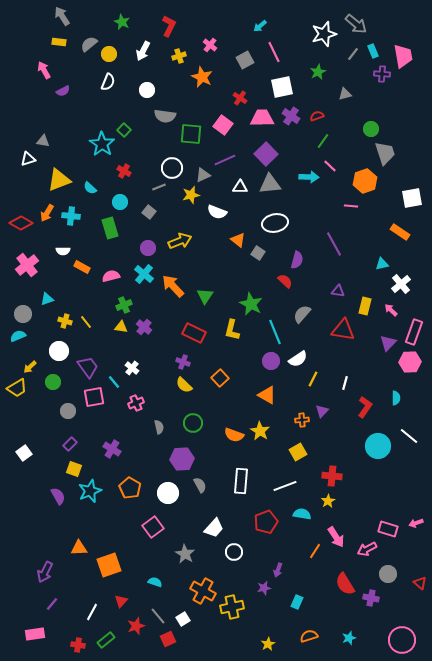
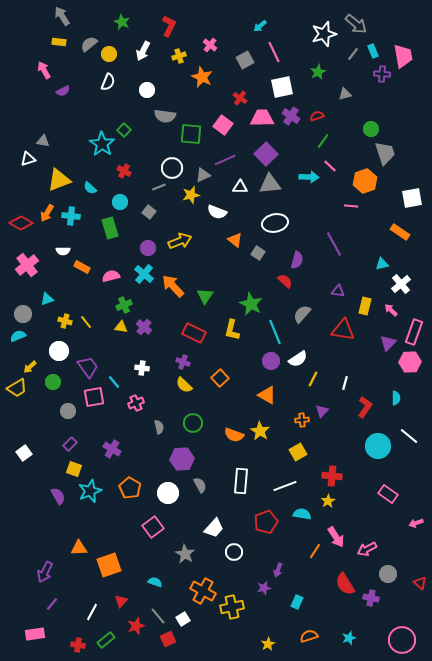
orange triangle at (238, 240): moved 3 px left
white cross at (132, 368): moved 10 px right; rotated 32 degrees counterclockwise
pink rectangle at (388, 529): moved 35 px up; rotated 18 degrees clockwise
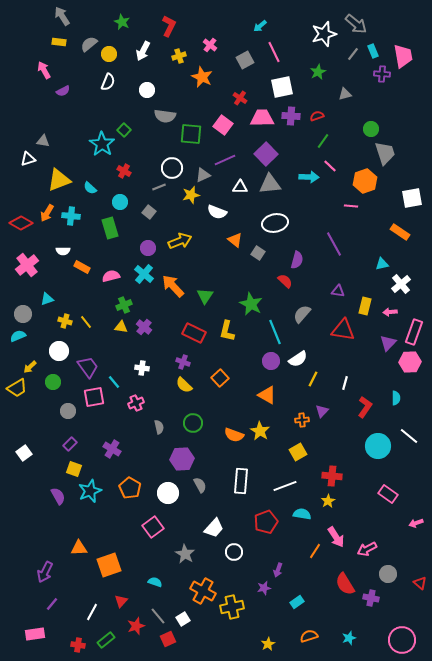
purple cross at (291, 116): rotated 30 degrees counterclockwise
pink arrow at (391, 310): moved 1 px left, 2 px down; rotated 48 degrees counterclockwise
yellow L-shape at (232, 330): moved 5 px left, 1 px down
cyan rectangle at (297, 602): rotated 32 degrees clockwise
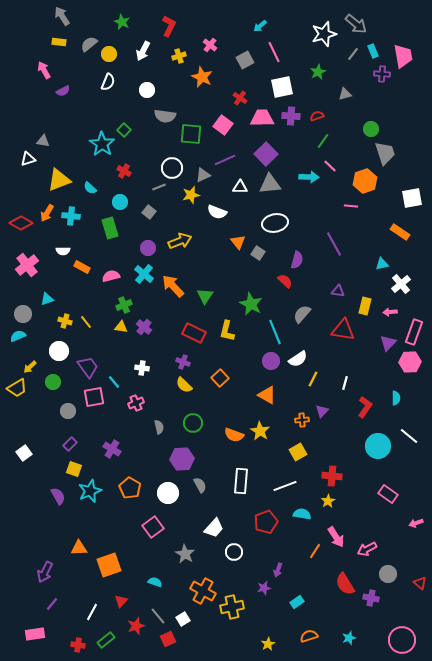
orange triangle at (235, 240): moved 3 px right, 2 px down; rotated 14 degrees clockwise
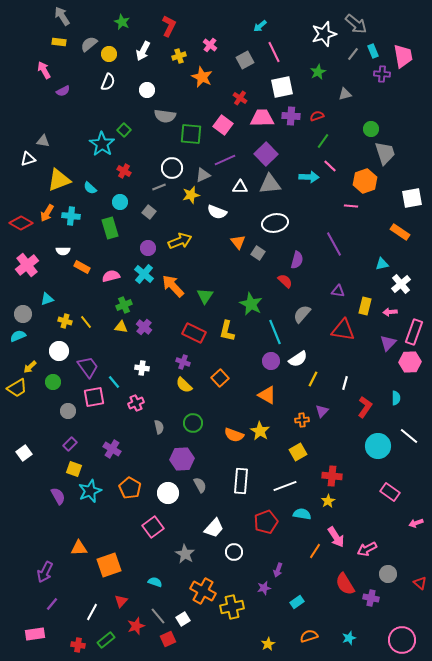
pink rectangle at (388, 494): moved 2 px right, 2 px up
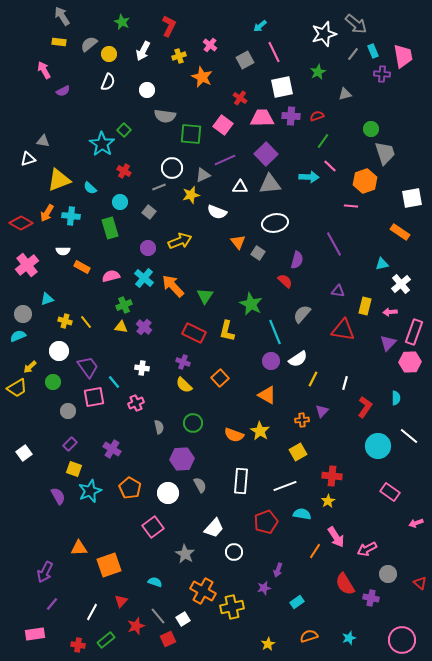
cyan cross at (144, 274): moved 4 px down
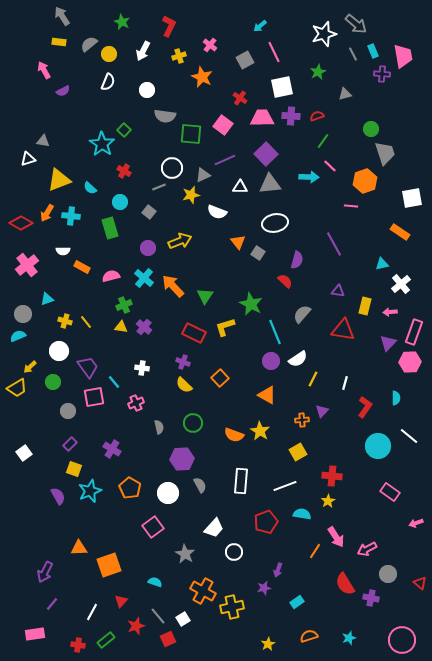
gray line at (353, 54): rotated 64 degrees counterclockwise
yellow L-shape at (227, 331): moved 2 px left, 4 px up; rotated 60 degrees clockwise
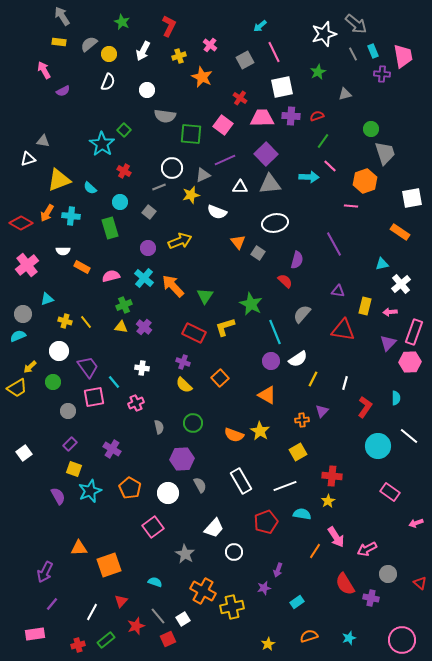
white rectangle at (241, 481): rotated 35 degrees counterclockwise
red cross at (78, 645): rotated 24 degrees counterclockwise
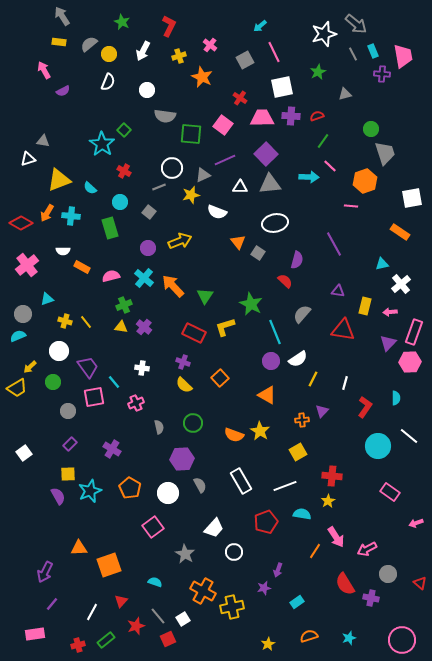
yellow square at (74, 469): moved 6 px left, 5 px down; rotated 21 degrees counterclockwise
